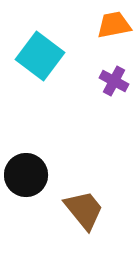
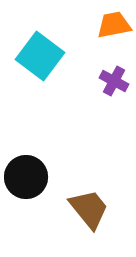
black circle: moved 2 px down
brown trapezoid: moved 5 px right, 1 px up
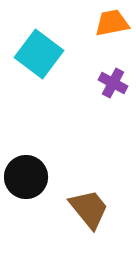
orange trapezoid: moved 2 px left, 2 px up
cyan square: moved 1 px left, 2 px up
purple cross: moved 1 px left, 2 px down
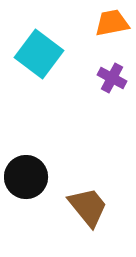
purple cross: moved 1 px left, 5 px up
brown trapezoid: moved 1 px left, 2 px up
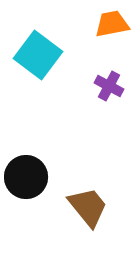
orange trapezoid: moved 1 px down
cyan square: moved 1 px left, 1 px down
purple cross: moved 3 px left, 8 px down
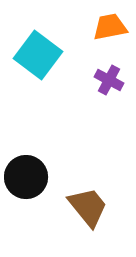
orange trapezoid: moved 2 px left, 3 px down
purple cross: moved 6 px up
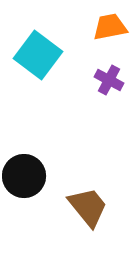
black circle: moved 2 px left, 1 px up
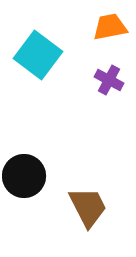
brown trapezoid: rotated 12 degrees clockwise
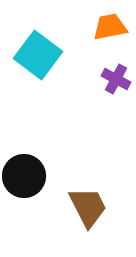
purple cross: moved 7 px right, 1 px up
